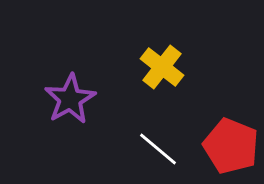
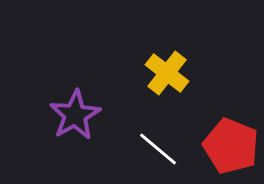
yellow cross: moved 5 px right, 6 px down
purple star: moved 5 px right, 16 px down
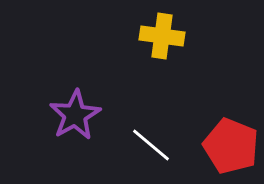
yellow cross: moved 5 px left, 37 px up; rotated 30 degrees counterclockwise
white line: moved 7 px left, 4 px up
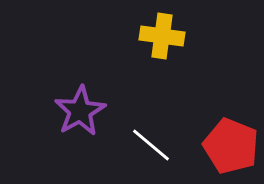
purple star: moved 5 px right, 4 px up
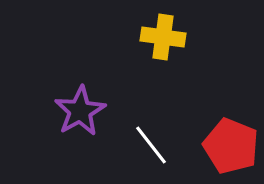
yellow cross: moved 1 px right, 1 px down
white line: rotated 12 degrees clockwise
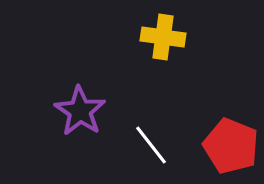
purple star: rotated 9 degrees counterclockwise
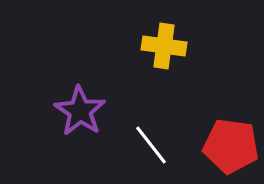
yellow cross: moved 1 px right, 9 px down
red pentagon: rotated 14 degrees counterclockwise
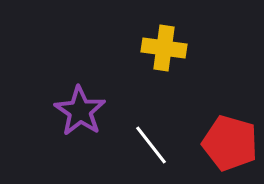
yellow cross: moved 2 px down
red pentagon: moved 1 px left, 3 px up; rotated 8 degrees clockwise
